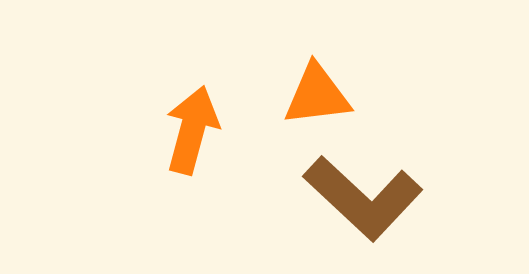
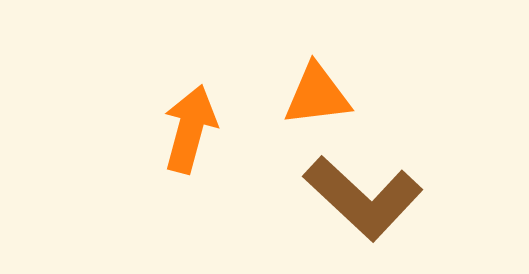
orange arrow: moved 2 px left, 1 px up
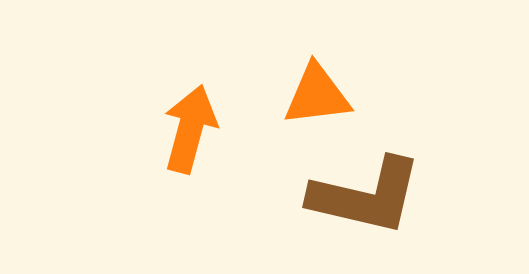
brown L-shape: moved 3 px right, 2 px up; rotated 30 degrees counterclockwise
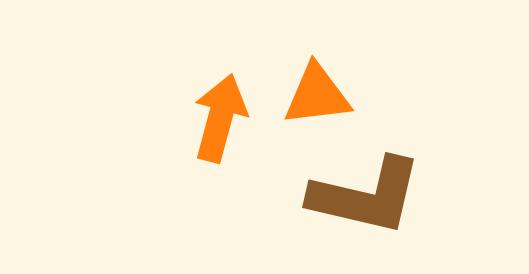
orange arrow: moved 30 px right, 11 px up
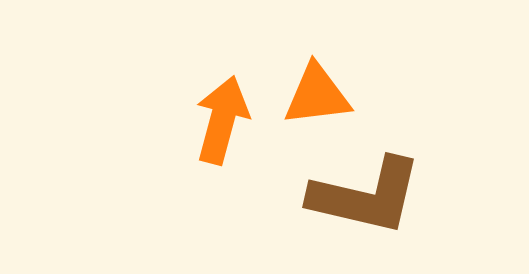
orange arrow: moved 2 px right, 2 px down
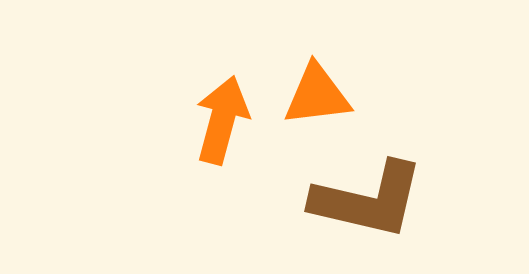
brown L-shape: moved 2 px right, 4 px down
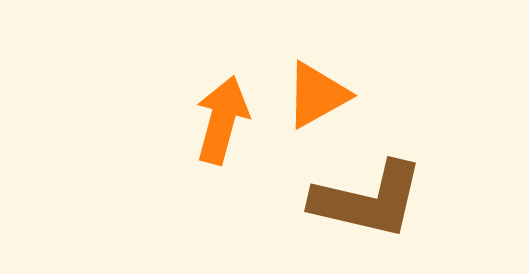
orange triangle: rotated 22 degrees counterclockwise
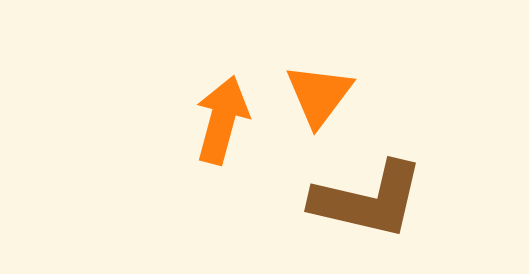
orange triangle: moved 2 px right; rotated 24 degrees counterclockwise
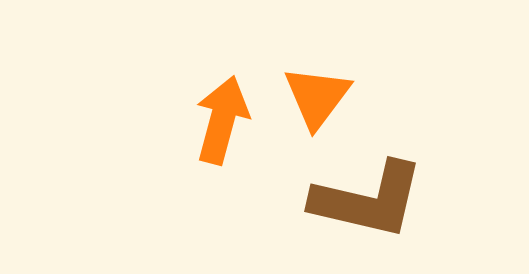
orange triangle: moved 2 px left, 2 px down
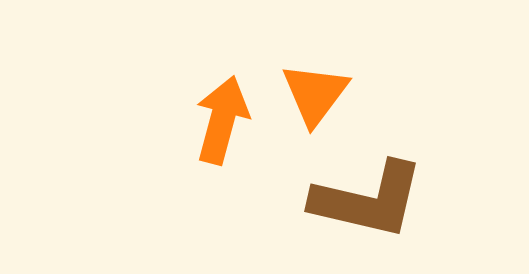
orange triangle: moved 2 px left, 3 px up
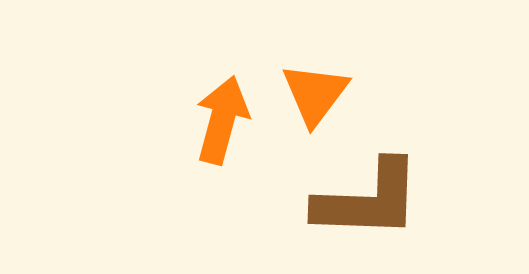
brown L-shape: rotated 11 degrees counterclockwise
